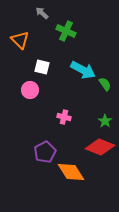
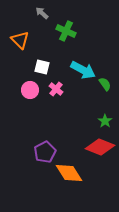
pink cross: moved 8 px left, 28 px up; rotated 24 degrees clockwise
orange diamond: moved 2 px left, 1 px down
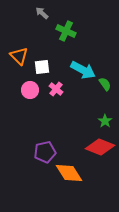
orange triangle: moved 1 px left, 16 px down
white square: rotated 21 degrees counterclockwise
purple pentagon: rotated 15 degrees clockwise
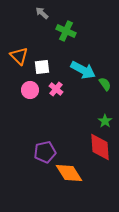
red diamond: rotated 64 degrees clockwise
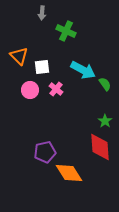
gray arrow: rotated 128 degrees counterclockwise
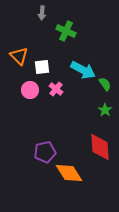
green star: moved 11 px up
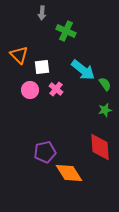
orange triangle: moved 1 px up
cyan arrow: rotated 10 degrees clockwise
green star: rotated 24 degrees clockwise
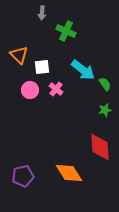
purple pentagon: moved 22 px left, 24 px down
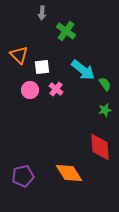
green cross: rotated 12 degrees clockwise
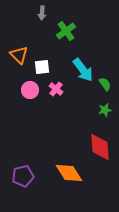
green cross: rotated 18 degrees clockwise
cyan arrow: rotated 15 degrees clockwise
